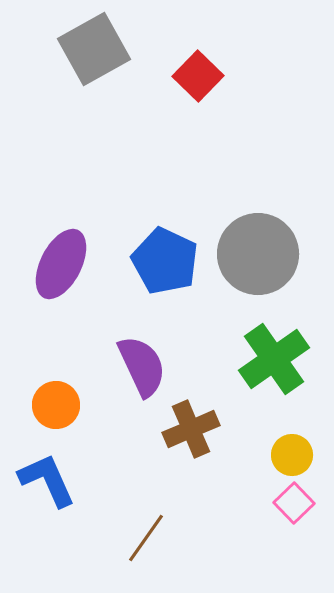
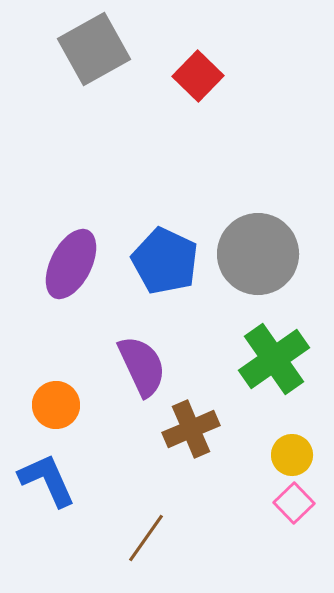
purple ellipse: moved 10 px right
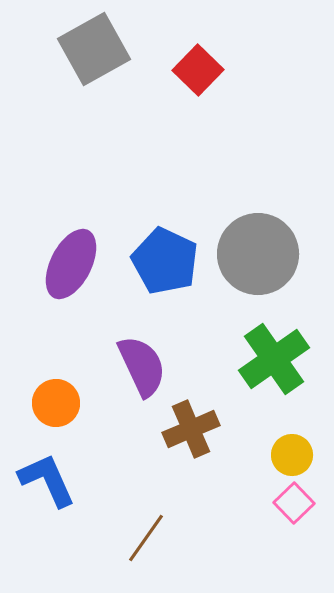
red square: moved 6 px up
orange circle: moved 2 px up
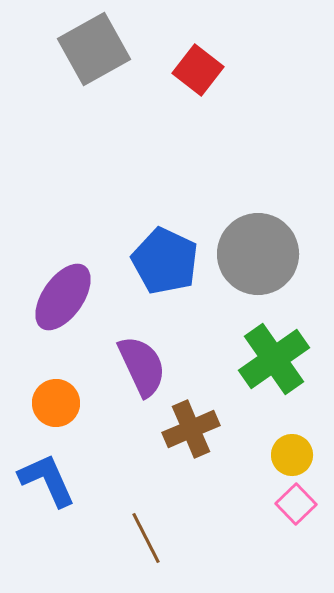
red square: rotated 6 degrees counterclockwise
purple ellipse: moved 8 px left, 33 px down; rotated 8 degrees clockwise
pink square: moved 2 px right, 1 px down
brown line: rotated 62 degrees counterclockwise
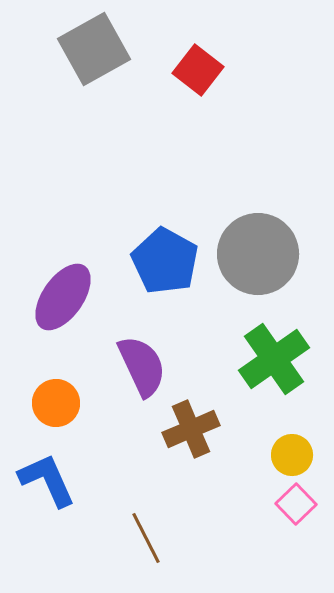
blue pentagon: rotated 4 degrees clockwise
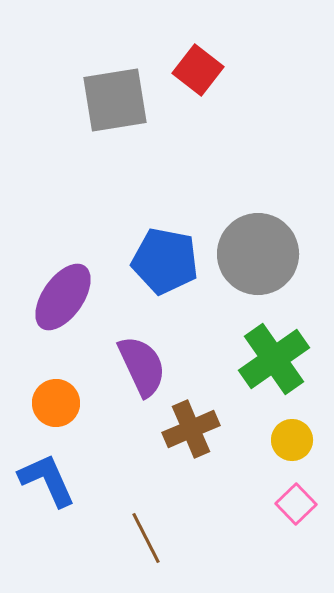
gray square: moved 21 px right, 51 px down; rotated 20 degrees clockwise
blue pentagon: rotated 18 degrees counterclockwise
yellow circle: moved 15 px up
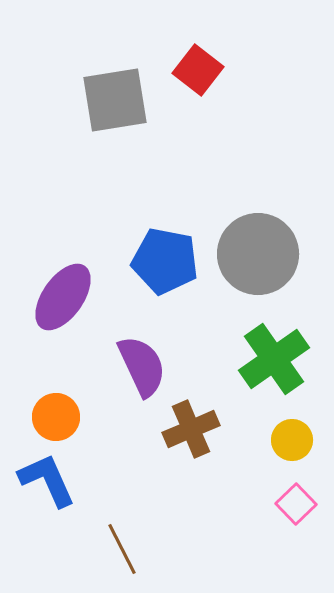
orange circle: moved 14 px down
brown line: moved 24 px left, 11 px down
